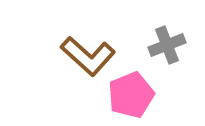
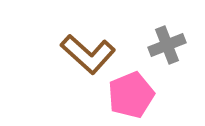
brown L-shape: moved 2 px up
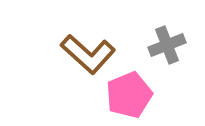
pink pentagon: moved 2 px left
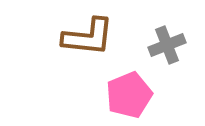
brown L-shape: moved 17 px up; rotated 36 degrees counterclockwise
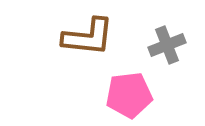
pink pentagon: rotated 15 degrees clockwise
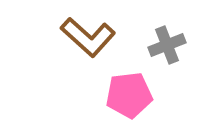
brown L-shape: rotated 36 degrees clockwise
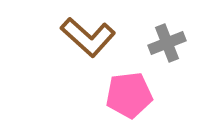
gray cross: moved 2 px up
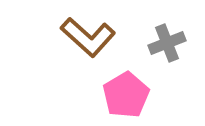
pink pentagon: moved 3 px left; rotated 24 degrees counterclockwise
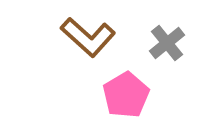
gray cross: rotated 18 degrees counterclockwise
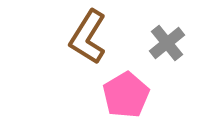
brown L-shape: rotated 80 degrees clockwise
